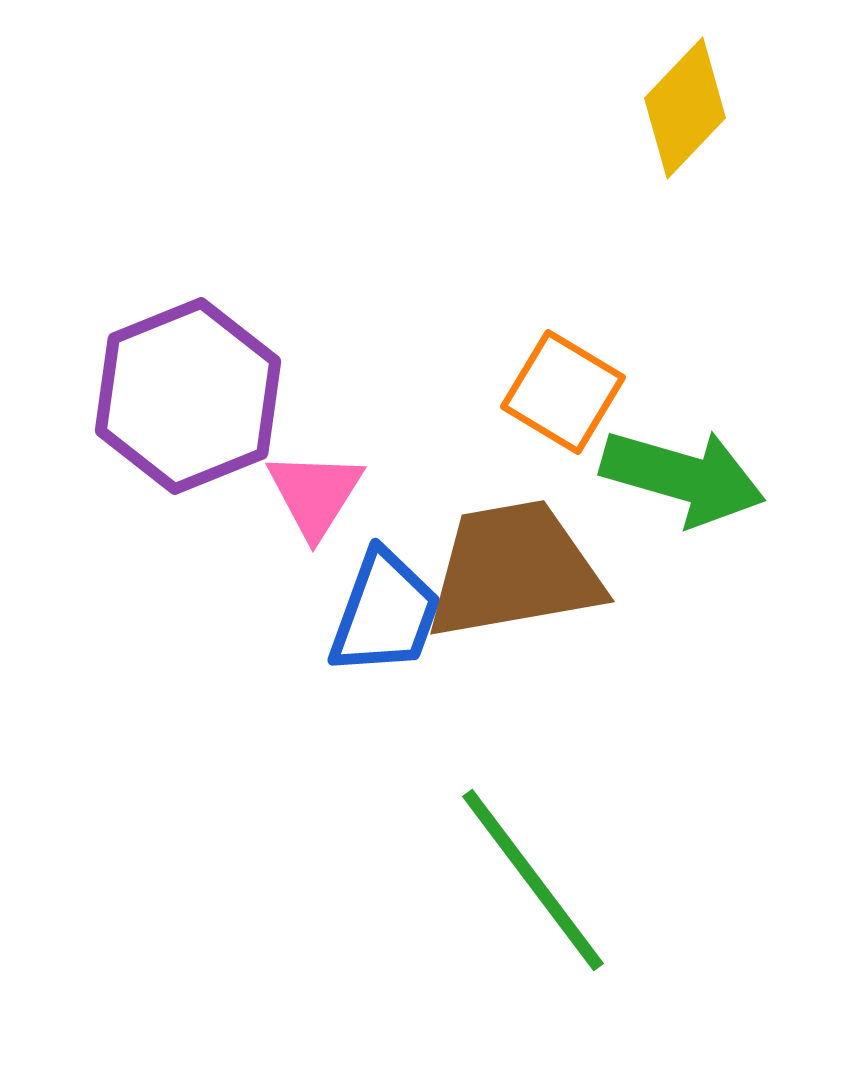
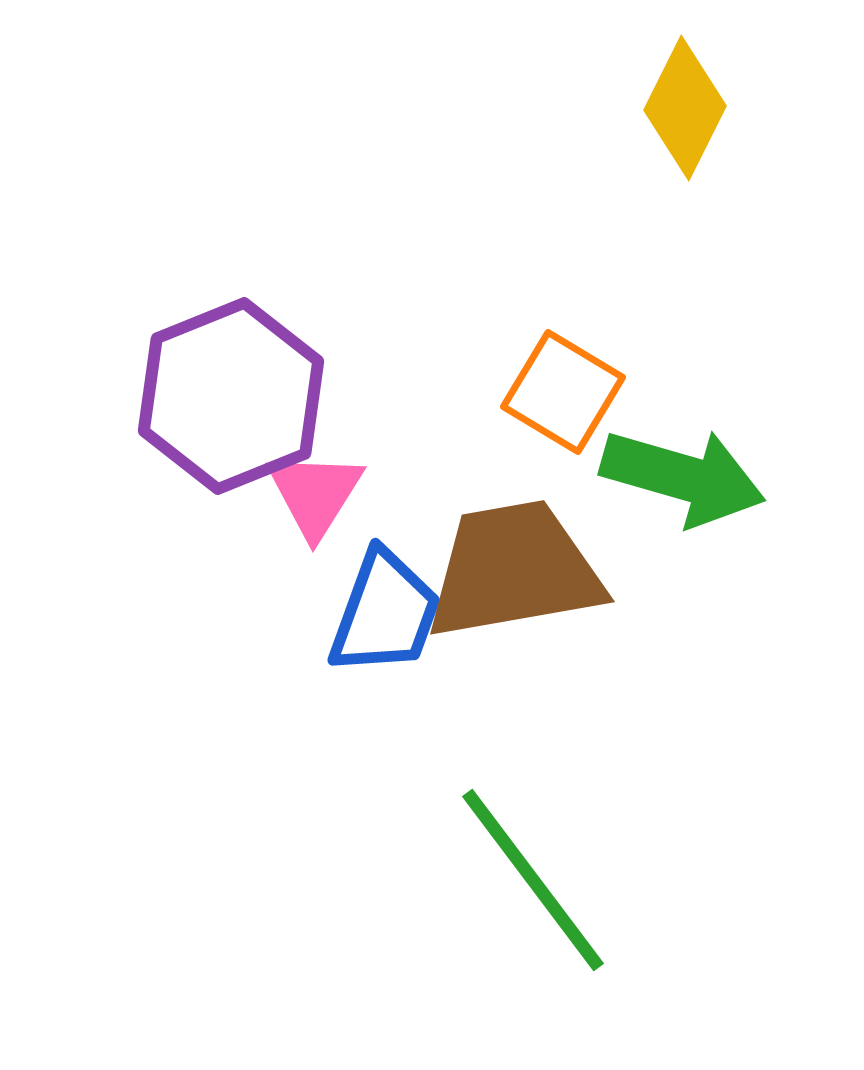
yellow diamond: rotated 17 degrees counterclockwise
purple hexagon: moved 43 px right
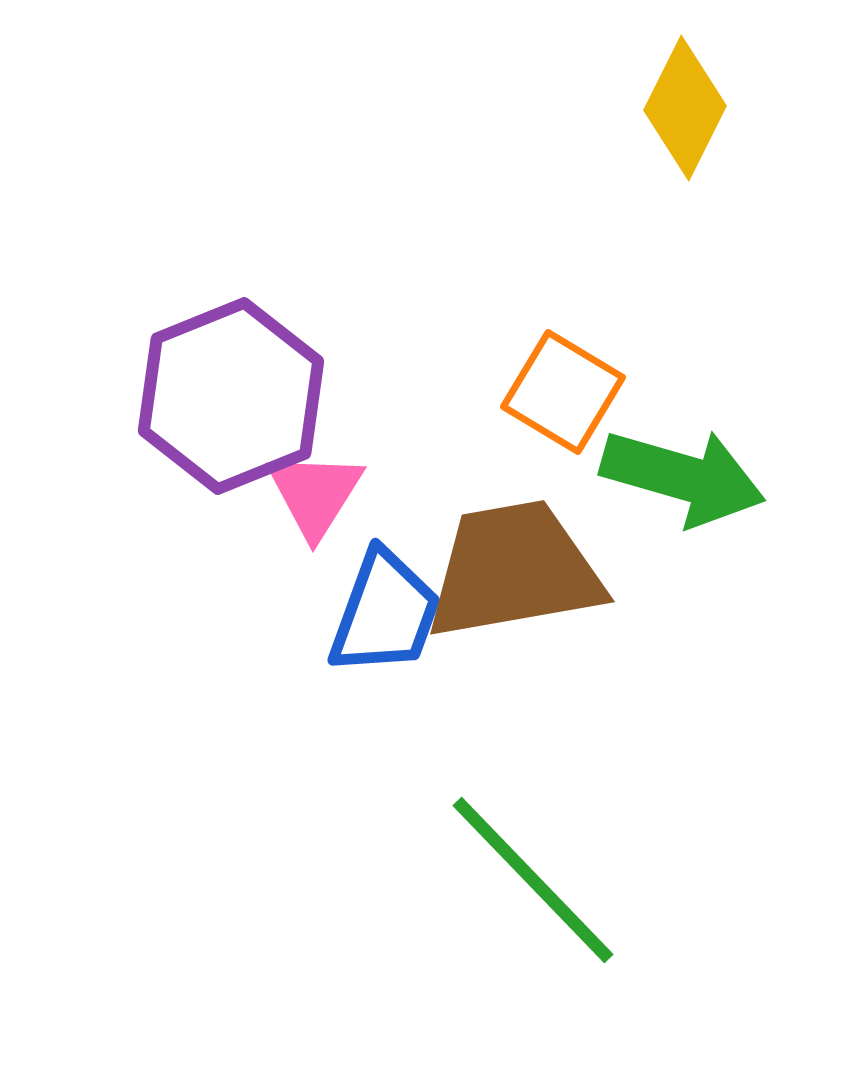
green line: rotated 7 degrees counterclockwise
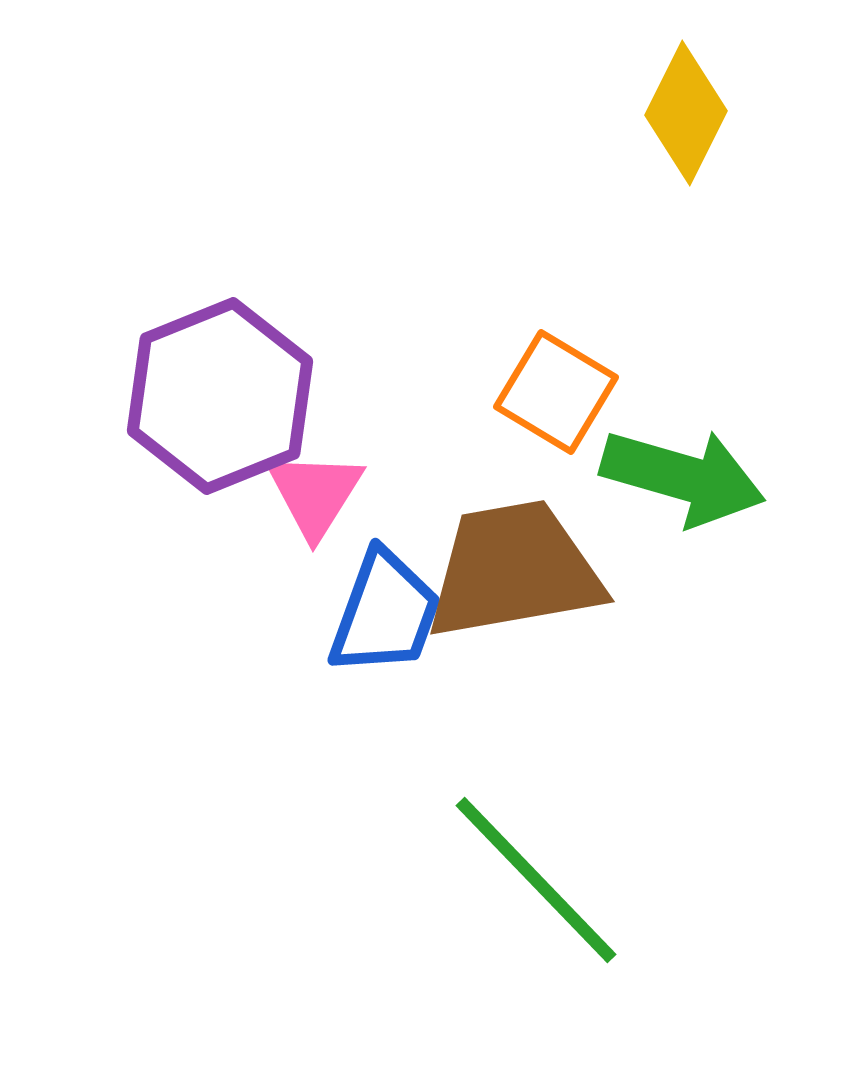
yellow diamond: moved 1 px right, 5 px down
orange square: moved 7 px left
purple hexagon: moved 11 px left
green line: moved 3 px right
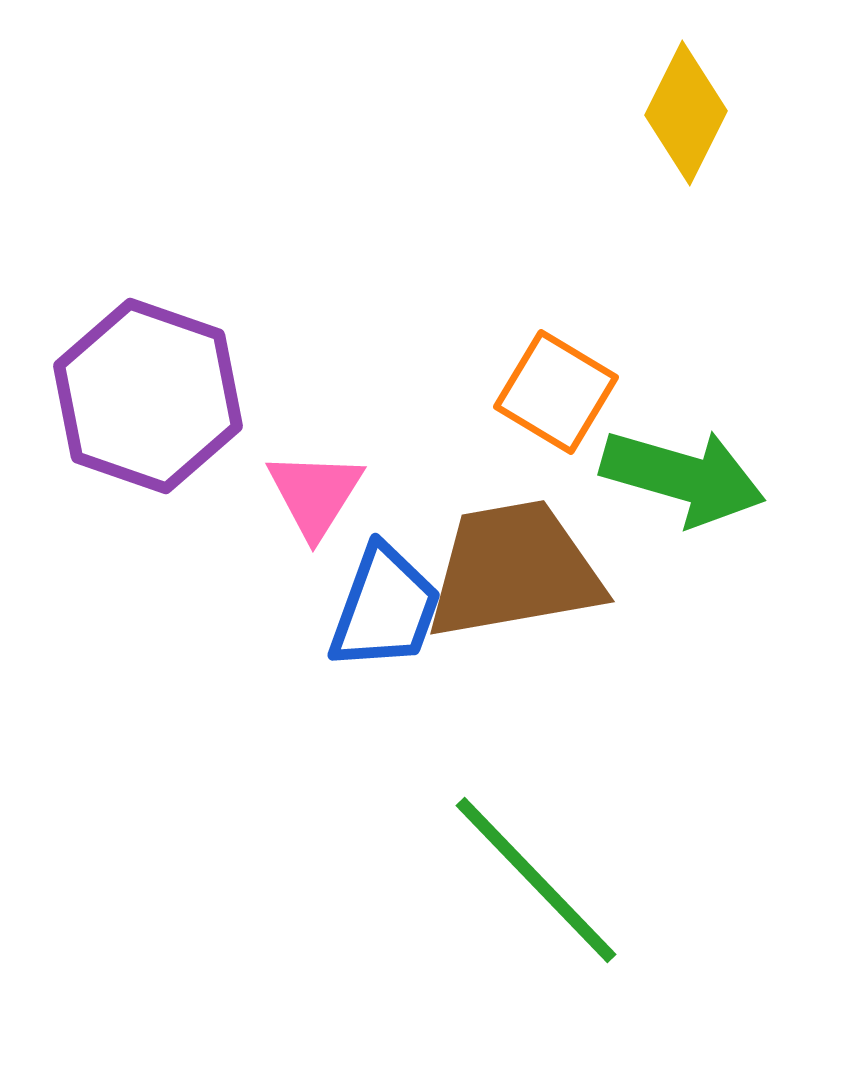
purple hexagon: moved 72 px left; rotated 19 degrees counterclockwise
blue trapezoid: moved 5 px up
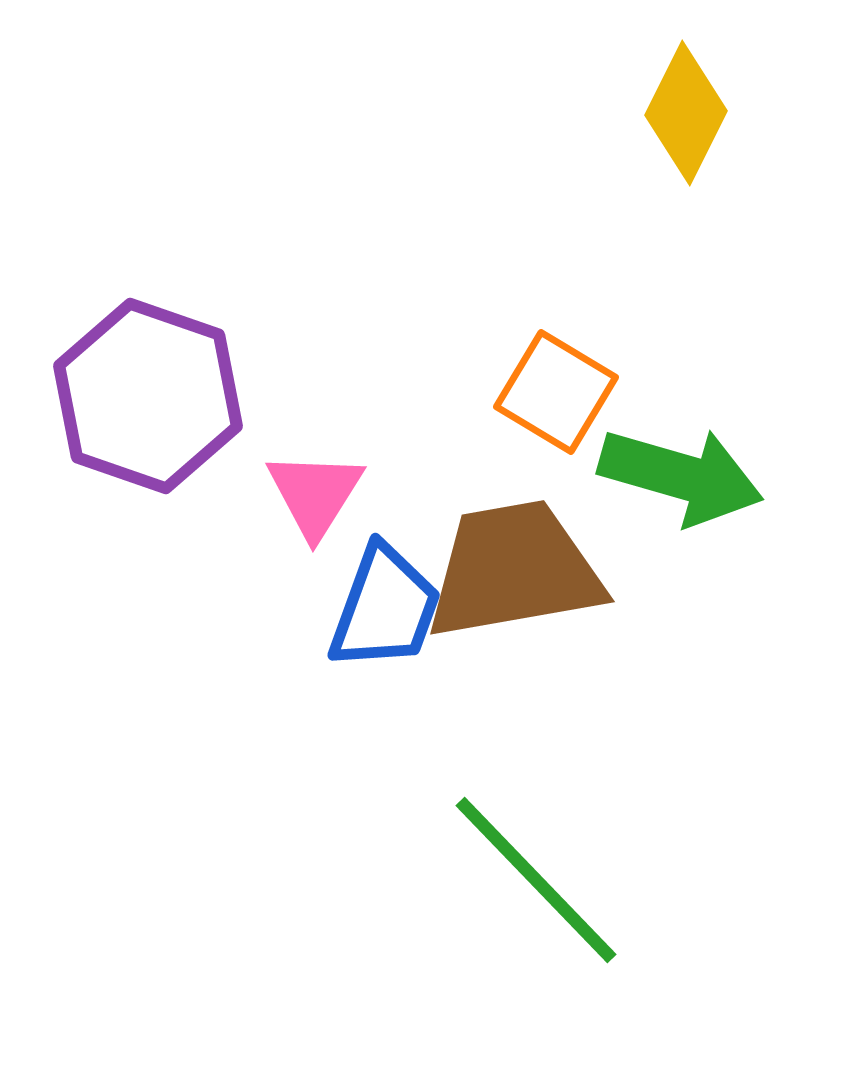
green arrow: moved 2 px left, 1 px up
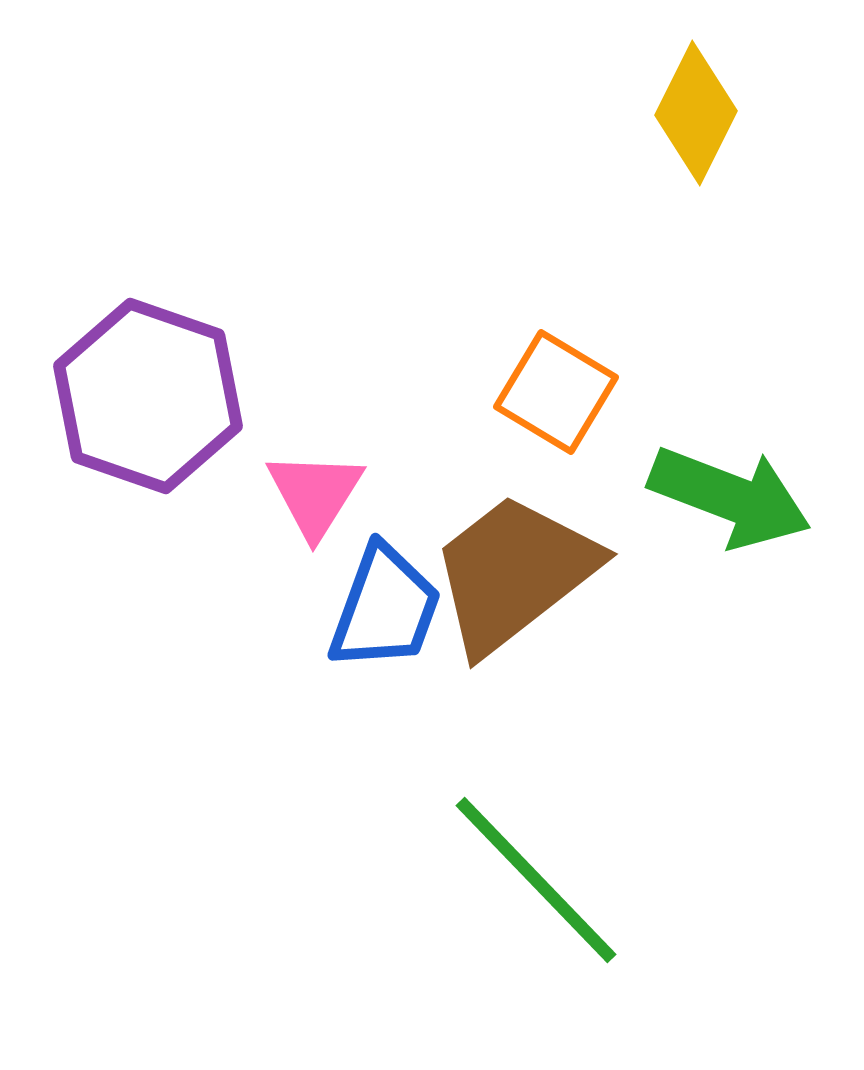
yellow diamond: moved 10 px right
green arrow: moved 49 px right, 21 px down; rotated 5 degrees clockwise
brown trapezoid: moved 3 px down; rotated 28 degrees counterclockwise
